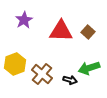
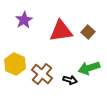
red triangle: rotated 10 degrees counterclockwise
yellow hexagon: rotated 15 degrees counterclockwise
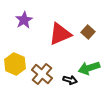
red triangle: moved 1 px left, 3 px down; rotated 15 degrees counterclockwise
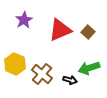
red triangle: moved 4 px up
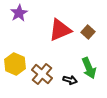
purple star: moved 5 px left, 7 px up
green arrow: rotated 95 degrees counterclockwise
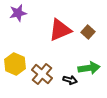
purple star: moved 1 px left; rotated 18 degrees clockwise
green arrow: rotated 75 degrees counterclockwise
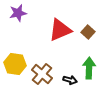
yellow hexagon: rotated 15 degrees counterclockwise
green arrow: rotated 80 degrees counterclockwise
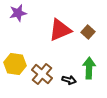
black arrow: moved 1 px left
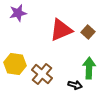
red triangle: moved 1 px right
black arrow: moved 6 px right, 5 px down
